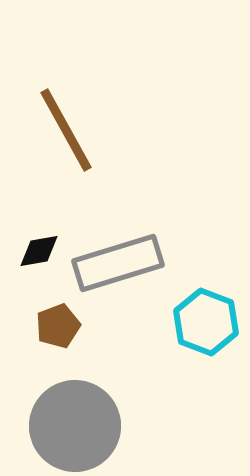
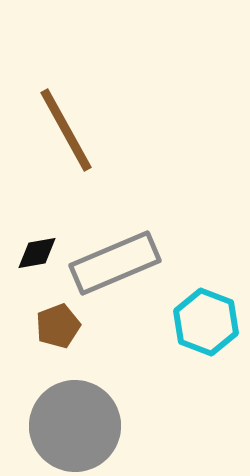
black diamond: moved 2 px left, 2 px down
gray rectangle: moved 3 px left; rotated 6 degrees counterclockwise
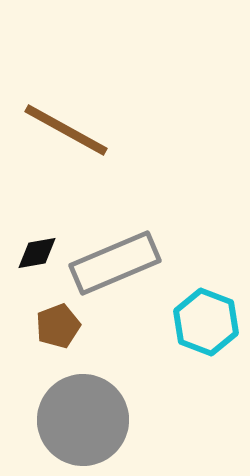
brown line: rotated 32 degrees counterclockwise
gray circle: moved 8 px right, 6 px up
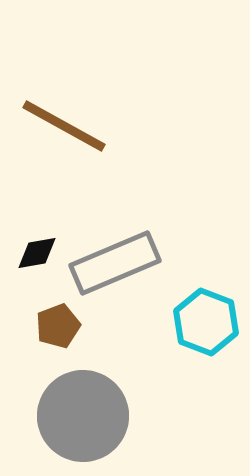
brown line: moved 2 px left, 4 px up
gray circle: moved 4 px up
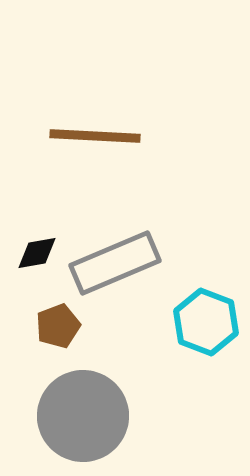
brown line: moved 31 px right, 10 px down; rotated 26 degrees counterclockwise
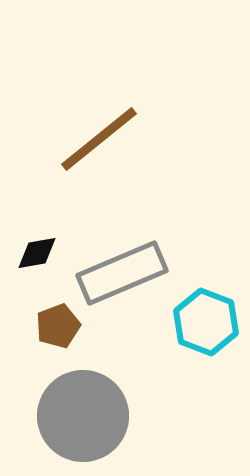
brown line: moved 4 px right, 3 px down; rotated 42 degrees counterclockwise
gray rectangle: moved 7 px right, 10 px down
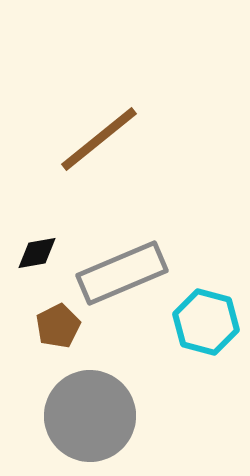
cyan hexagon: rotated 6 degrees counterclockwise
brown pentagon: rotated 6 degrees counterclockwise
gray circle: moved 7 px right
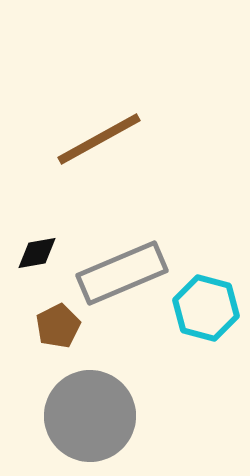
brown line: rotated 10 degrees clockwise
cyan hexagon: moved 14 px up
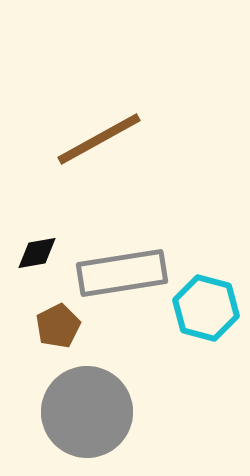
gray rectangle: rotated 14 degrees clockwise
gray circle: moved 3 px left, 4 px up
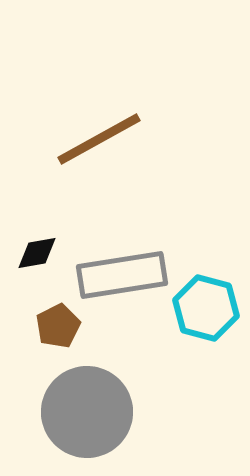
gray rectangle: moved 2 px down
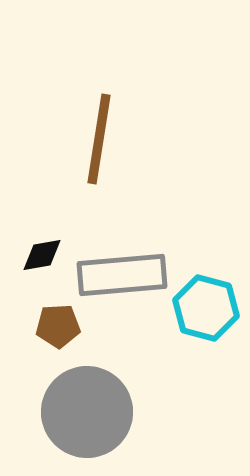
brown line: rotated 52 degrees counterclockwise
black diamond: moved 5 px right, 2 px down
gray rectangle: rotated 4 degrees clockwise
brown pentagon: rotated 24 degrees clockwise
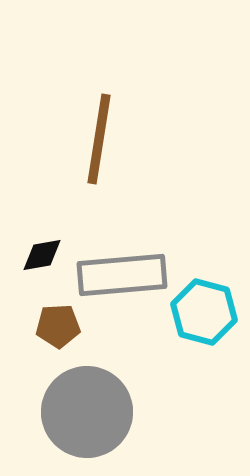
cyan hexagon: moved 2 px left, 4 px down
